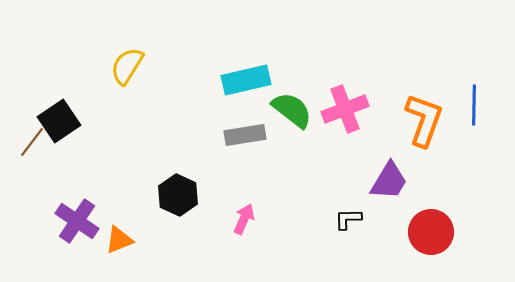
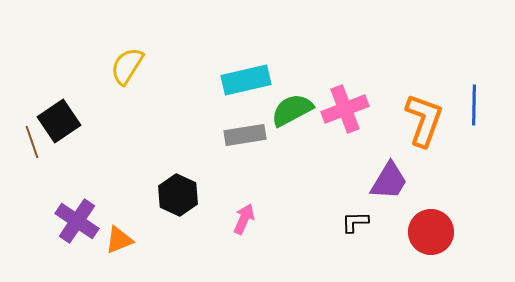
green semicircle: rotated 66 degrees counterclockwise
brown line: rotated 56 degrees counterclockwise
black L-shape: moved 7 px right, 3 px down
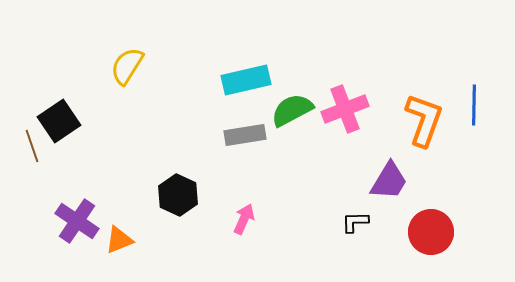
brown line: moved 4 px down
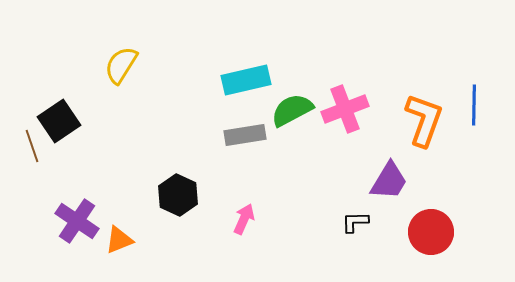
yellow semicircle: moved 6 px left, 1 px up
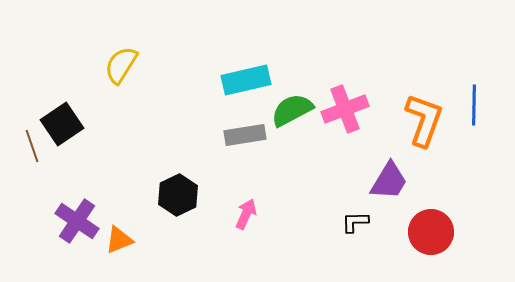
black square: moved 3 px right, 3 px down
black hexagon: rotated 9 degrees clockwise
pink arrow: moved 2 px right, 5 px up
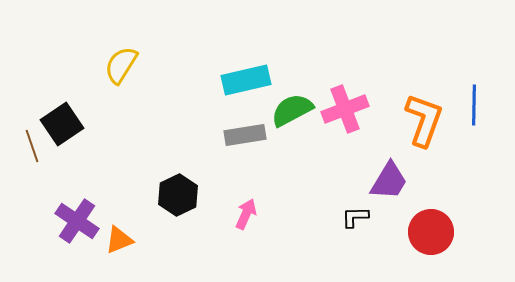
black L-shape: moved 5 px up
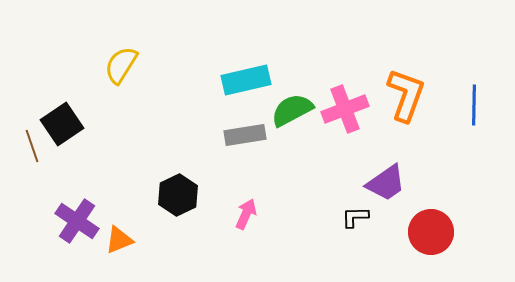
orange L-shape: moved 18 px left, 25 px up
purple trapezoid: moved 3 px left, 2 px down; rotated 24 degrees clockwise
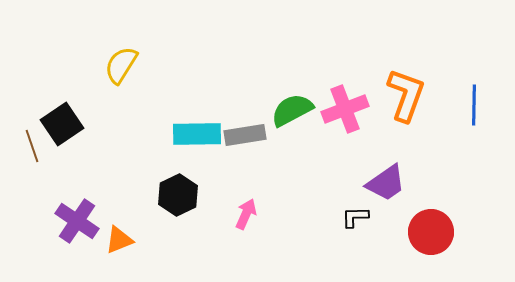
cyan rectangle: moved 49 px left, 54 px down; rotated 12 degrees clockwise
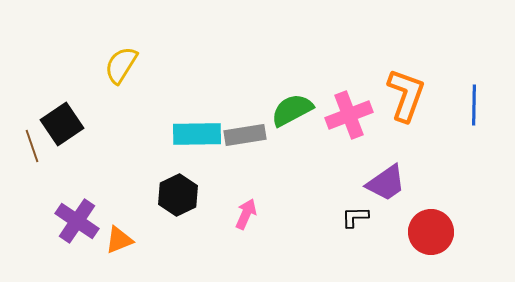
pink cross: moved 4 px right, 6 px down
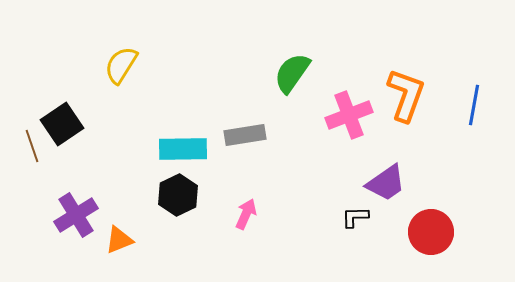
blue line: rotated 9 degrees clockwise
green semicircle: moved 37 px up; rotated 27 degrees counterclockwise
cyan rectangle: moved 14 px left, 15 px down
purple cross: moved 1 px left, 6 px up; rotated 24 degrees clockwise
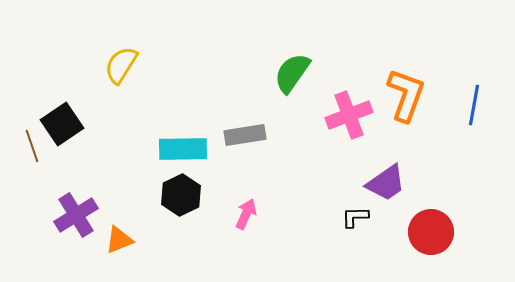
black hexagon: moved 3 px right
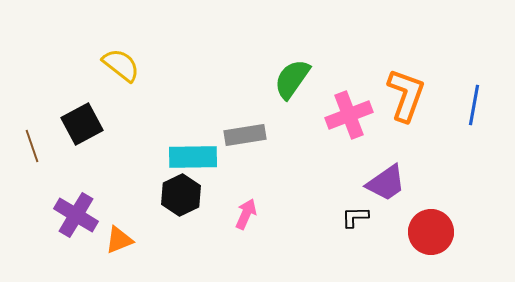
yellow semicircle: rotated 96 degrees clockwise
green semicircle: moved 6 px down
black square: moved 20 px right; rotated 6 degrees clockwise
cyan rectangle: moved 10 px right, 8 px down
purple cross: rotated 27 degrees counterclockwise
